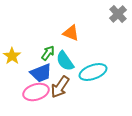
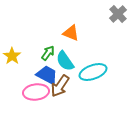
blue trapezoid: moved 6 px right, 2 px down; rotated 130 degrees counterclockwise
brown arrow: moved 1 px up
pink ellipse: rotated 10 degrees clockwise
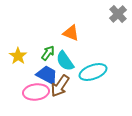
yellow star: moved 6 px right
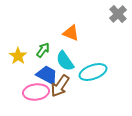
green arrow: moved 5 px left, 3 px up
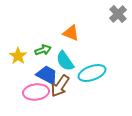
green arrow: rotated 35 degrees clockwise
cyan ellipse: moved 1 px left, 1 px down
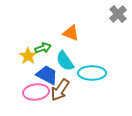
green arrow: moved 2 px up
yellow star: moved 10 px right
cyan ellipse: rotated 20 degrees clockwise
brown arrow: moved 4 px down
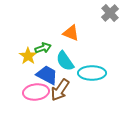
gray cross: moved 8 px left, 1 px up
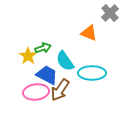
orange triangle: moved 18 px right
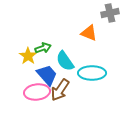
gray cross: rotated 30 degrees clockwise
blue trapezoid: rotated 20 degrees clockwise
pink ellipse: moved 1 px right
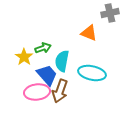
yellow star: moved 4 px left, 1 px down
cyan semicircle: moved 3 px left; rotated 45 degrees clockwise
cyan ellipse: rotated 12 degrees clockwise
brown arrow: moved 1 px down; rotated 15 degrees counterclockwise
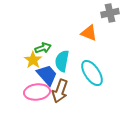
yellow star: moved 9 px right, 3 px down
cyan ellipse: rotated 44 degrees clockwise
